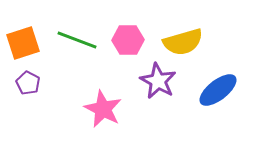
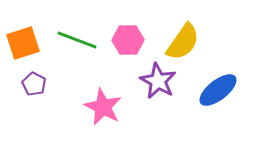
yellow semicircle: rotated 39 degrees counterclockwise
purple pentagon: moved 6 px right, 1 px down
pink star: moved 2 px up
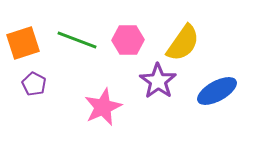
yellow semicircle: moved 1 px down
purple star: rotated 6 degrees clockwise
blue ellipse: moved 1 px left, 1 px down; rotated 9 degrees clockwise
pink star: rotated 21 degrees clockwise
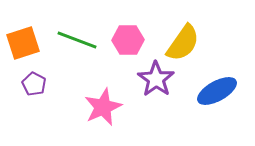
purple star: moved 2 px left, 2 px up
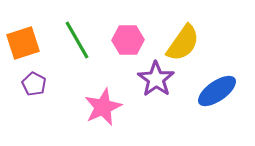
green line: rotated 39 degrees clockwise
blue ellipse: rotated 6 degrees counterclockwise
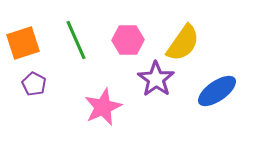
green line: moved 1 px left; rotated 6 degrees clockwise
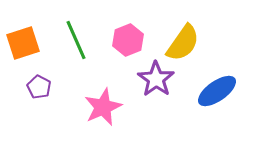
pink hexagon: rotated 20 degrees counterclockwise
purple pentagon: moved 5 px right, 3 px down
